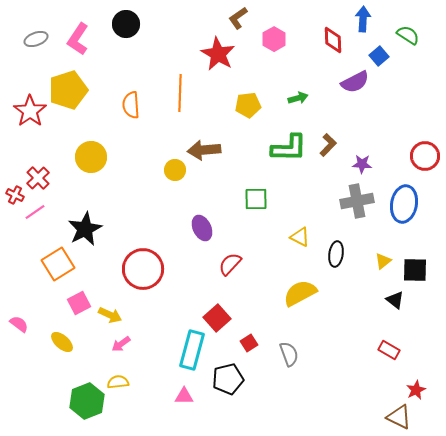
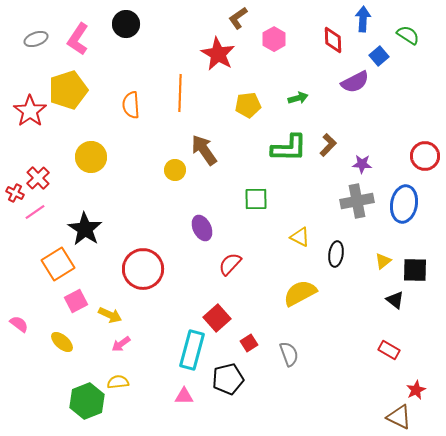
brown arrow at (204, 150): rotated 60 degrees clockwise
red cross at (15, 195): moved 2 px up
black star at (85, 229): rotated 12 degrees counterclockwise
pink square at (79, 303): moved 3 px left, 2 px up
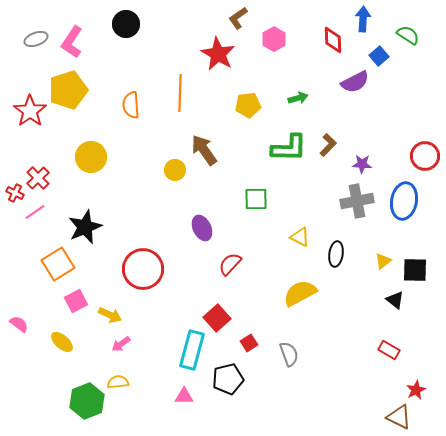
pink L-shape at (78, 39): moved 6 px left, 3 px down
blue ellipse at (404, 204): moved 3 px up
black star at (85, 229): moved 2 px up; rotated 16 degrees clockwise
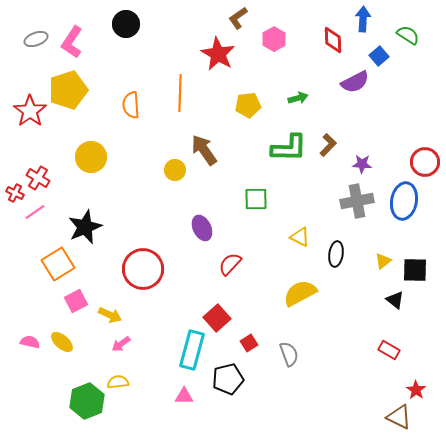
red circle at (425, 156): moved 6 px down
red cross at (38, 178): rotated 15 degrees counterclockwise
pink semicircle at (19, 324): moved 11 px right, 18 px down; rotated 24 degrees counterclockwise
red star at (416, 390): rotated 12 degrees counterclockwise
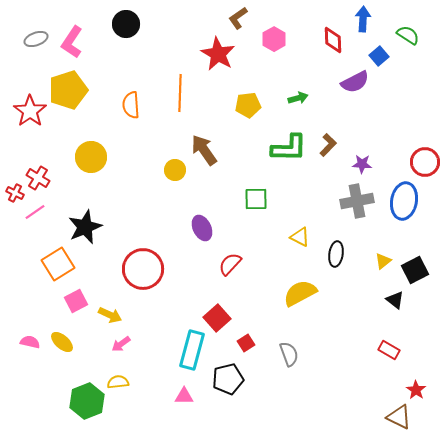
black square at (415, 270): rotated 28 degrees counterclockwise
red square at (249, 343): moved 3 px left
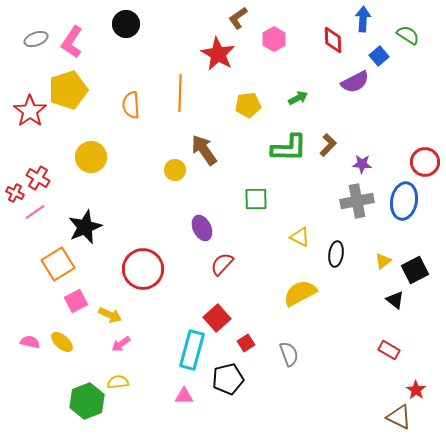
green arrow at (298, 98): rotated 12 degrees counterclockwise
red semicircle at (230, 264): moved 8 px left
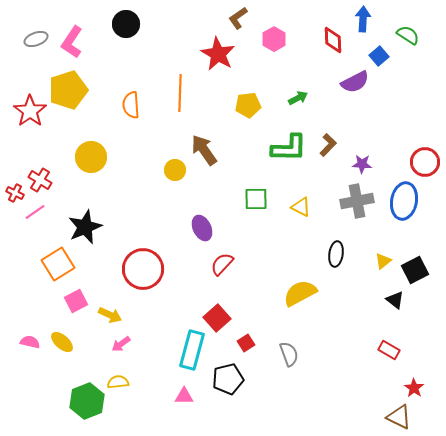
red cross at (38, 178): moved 2 px right, 2 px down
yellow triangle at (300, 237): moved 1 px right, 30 px up
red star at (416, 390): moved 2 px left, 2 px up
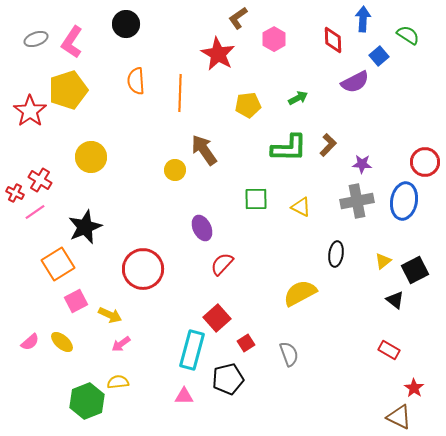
orange semicircle at (131, 105): moved 5 px right, 24 px up
pink semicircle at (30, 342): rotated 126 degrees clockwise
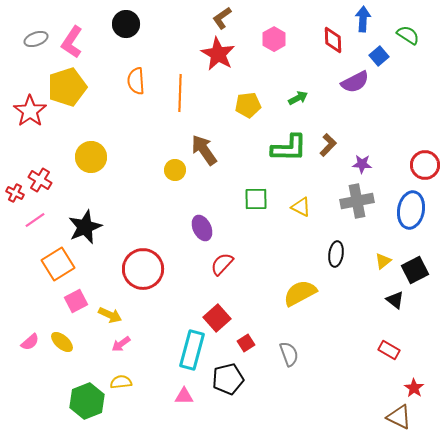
brown L-shape at (238, 18): moved 16 px left
yellow pentagon at (68, 90): moved 1 px left, 3 px up
red circle at (425, 162): moved 3 px down
blue ellipse at (404, 201): moved 7 px right, 9 px down
pink line at (35, 212): moved 8 px down
yellow semicircle at (118, 382): moved 3 px right
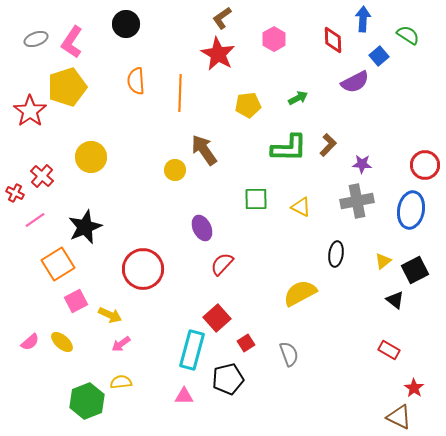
red cross at (40, 180): moved 2 px right, 4 px up; rotated 10 degrees clockwise
